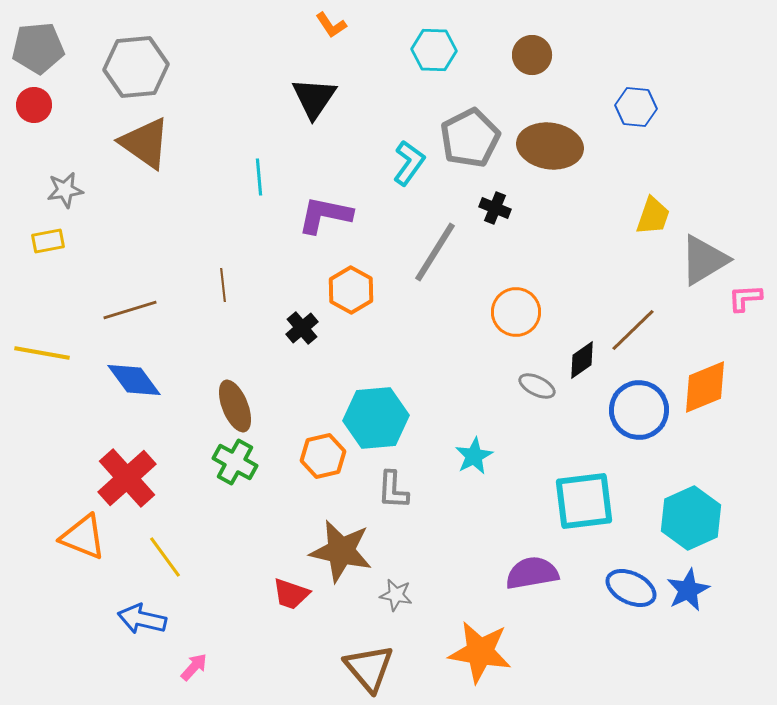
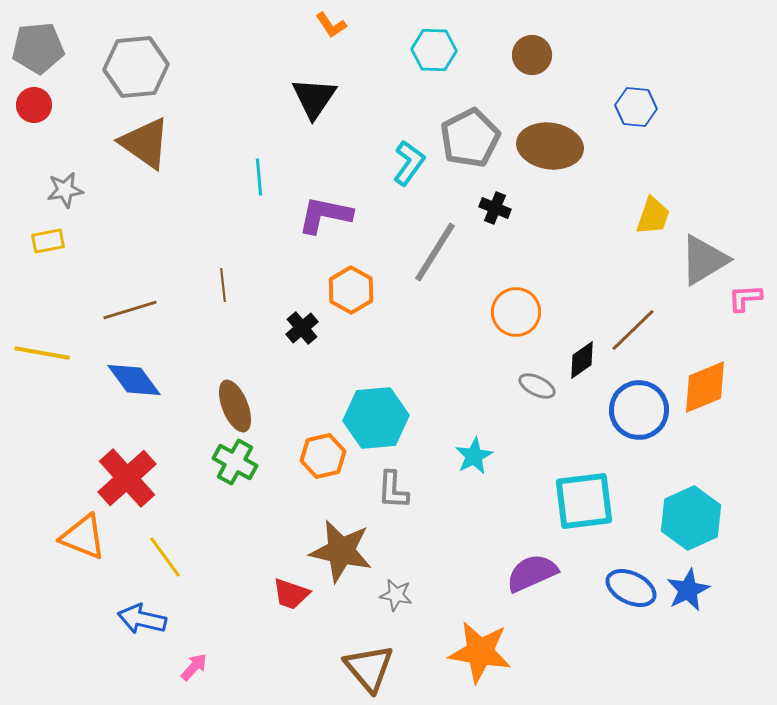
purple semicircle at (532, 573): rotated 14 degrees counterclockwise
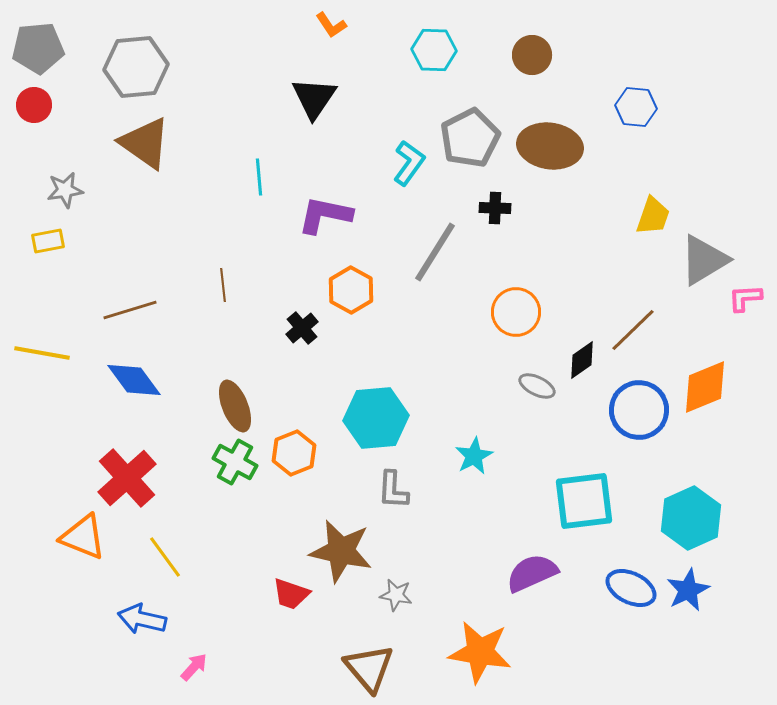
black cross at (495, 208): rotated 20 degrees counterclockwise
orange hexagon at (323, 456): moved 29 px left, 3 px up; rotated 9 degrees counterclockwise
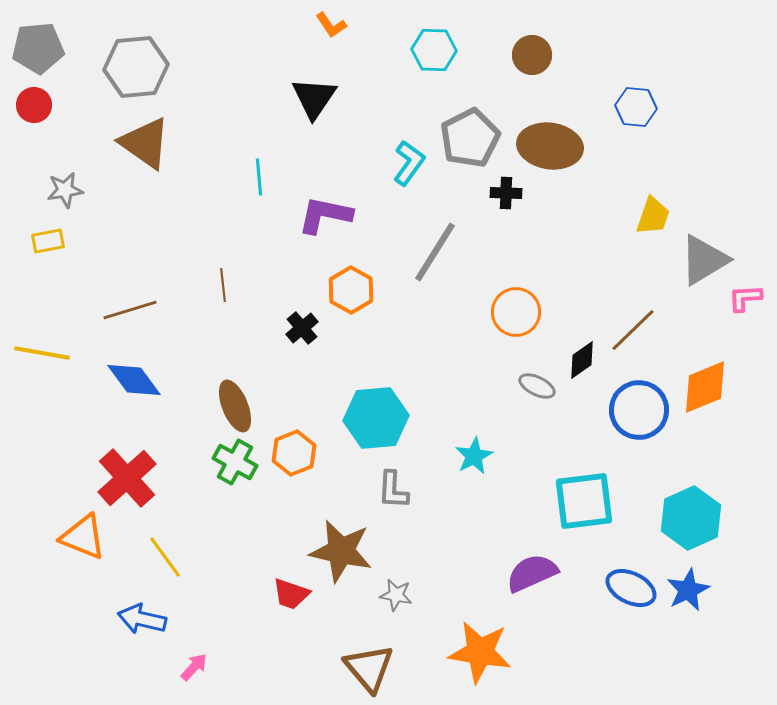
black cross at (495, 208): moved 11 px right, 15 px up
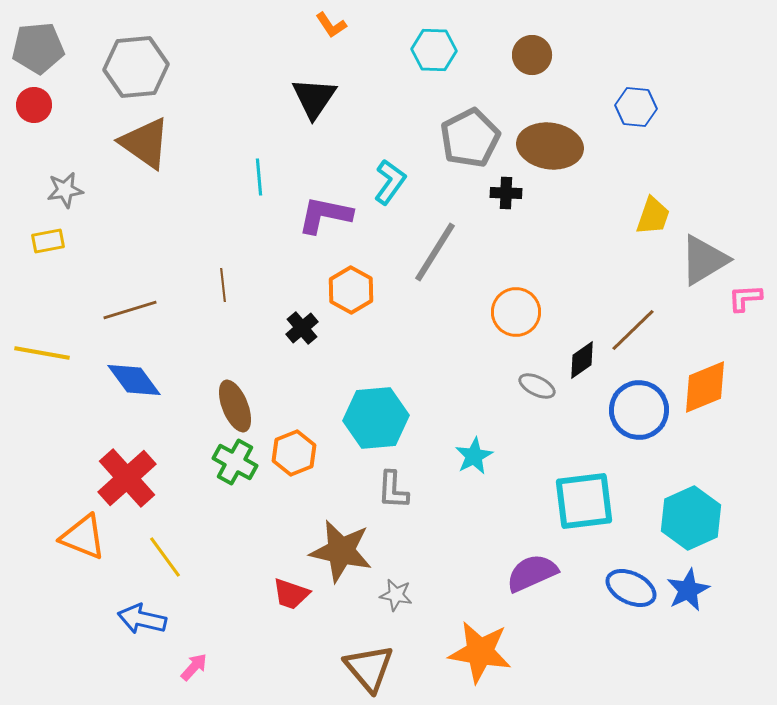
cyan L-shape at (409, 163): moved 19 px left, 19 px down
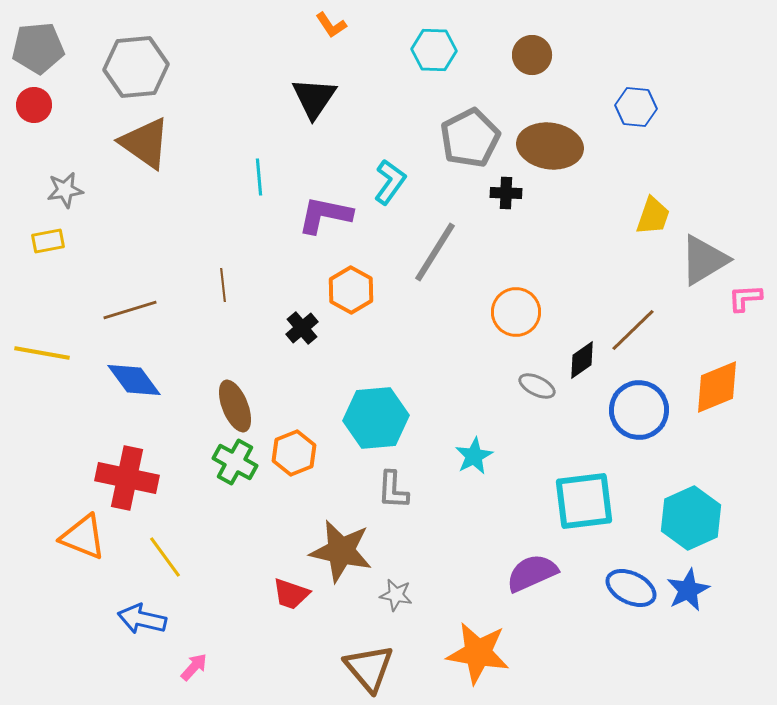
orange diamond at (705, 387): moved 12 px right
red cross at (127, 478): rotated 36 degrees counterclockwise
orange star at (480, 652): moved 2 px left, 1 px down
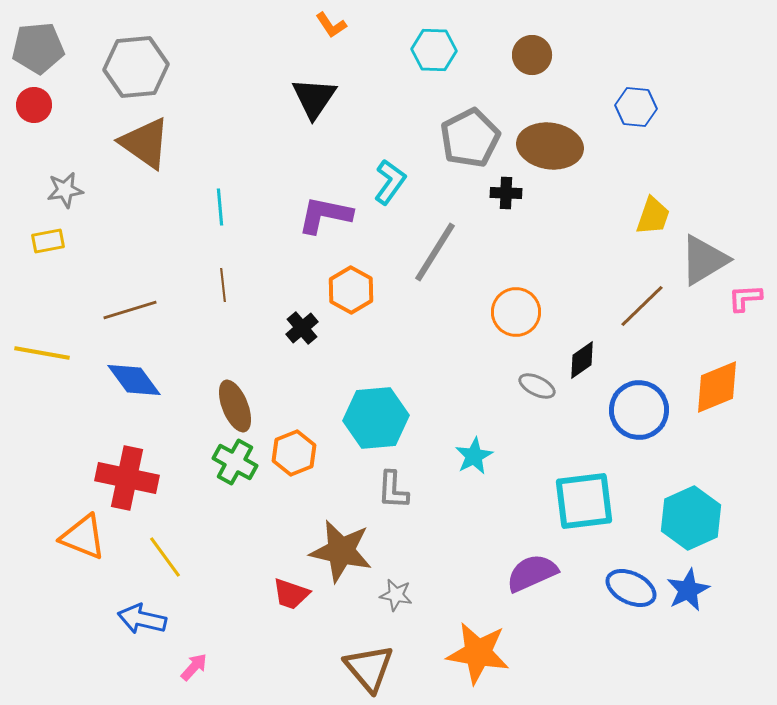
cyan line at (259, 177): moved 39 px left, 30 px down
brown line at (633, 330): moved 9 px right, 24 px up
